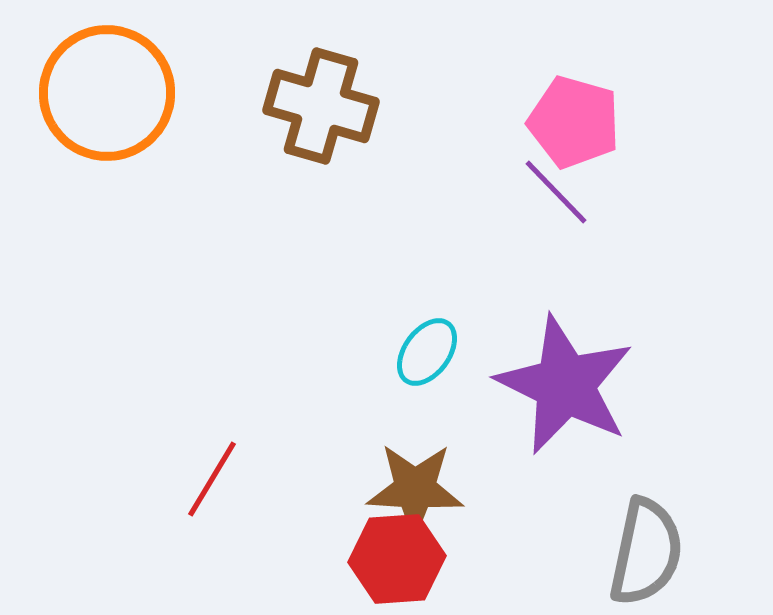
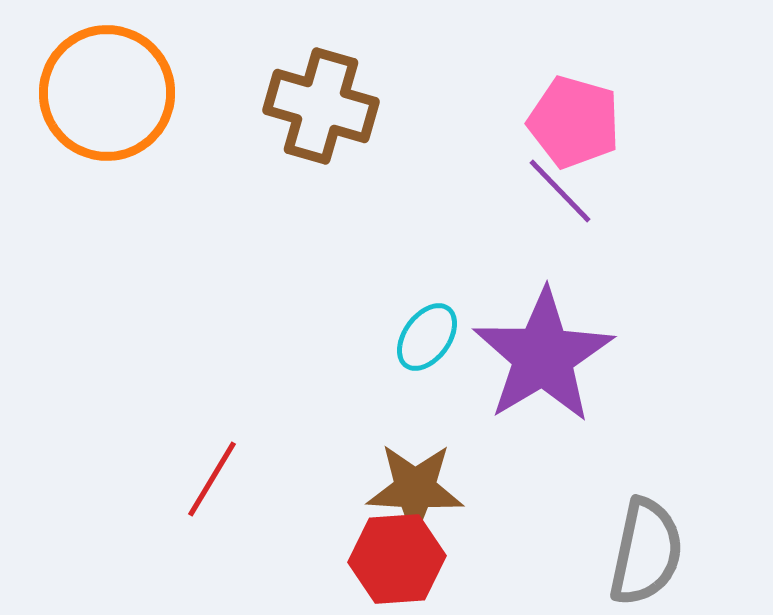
purple line: moved 4 px right, 1 px up
cyan ellipse: moved 15 px up
purple star: moved 22 px left, 29 px up; rotated 15 degrees clockwise
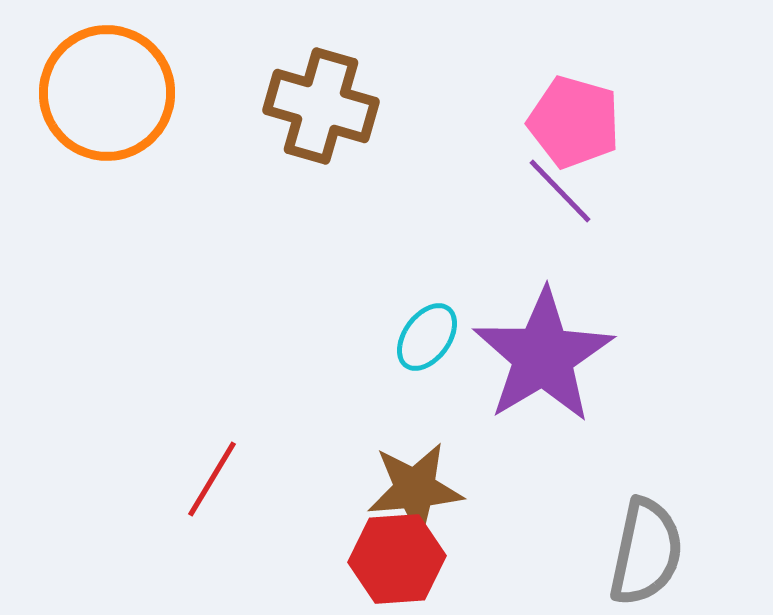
brown star: rotated 8 degrees counterclockwise
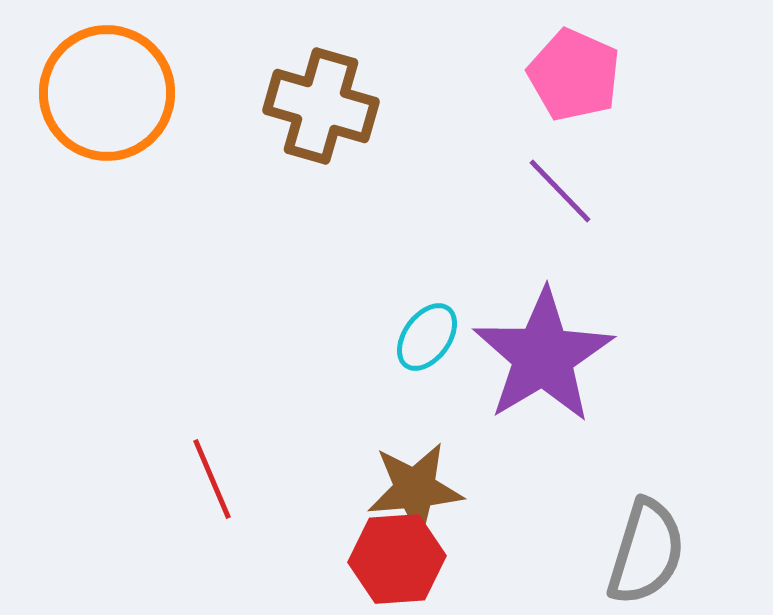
pink pentagon: moved 47 px up; rotated 8 degrees clockwise
red line: rotated 54 degrees counterclockwise
gray semicircle: rotated 5 degrees clockwise
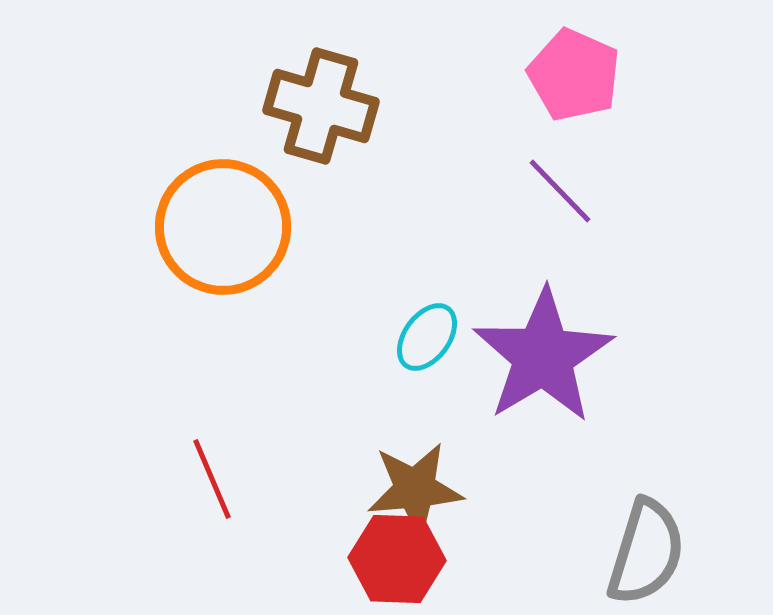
orange circle: moved 116 px right, 134 px down
red hexagon: rotated 6 degrees clockwise
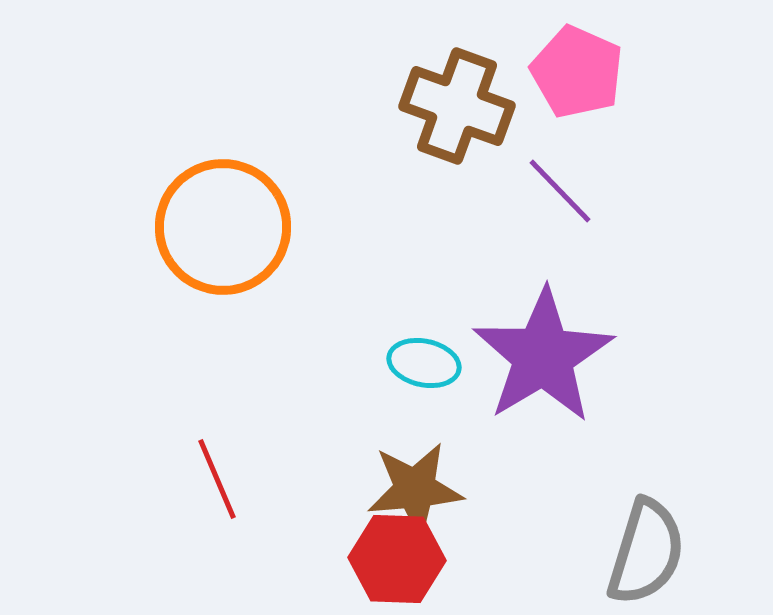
pink pentagon: moved 3 px right, 3 px up
brown cross: moved 136 px right; rotated 4 degrees clockwise
cyan ellipse: moved 3 px left, 26 px down; rotated 66 degrees clockwise
red line: moved 5 px right
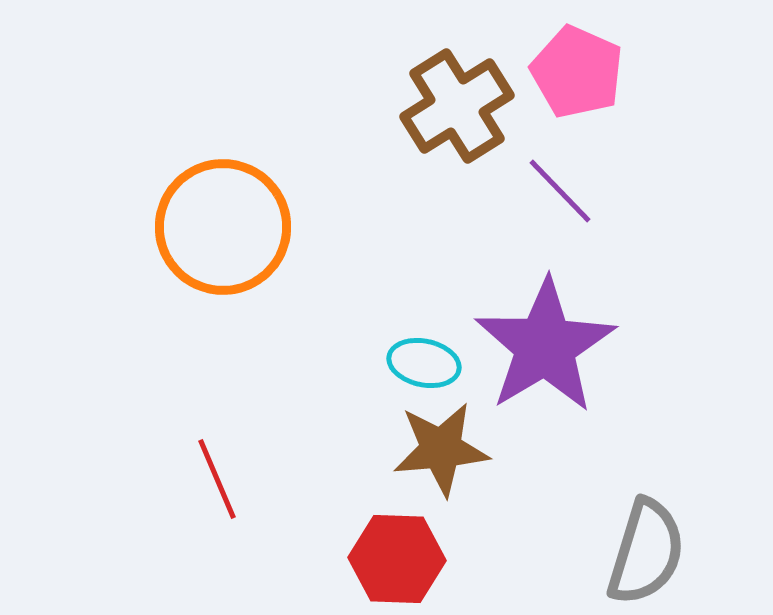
brown cross: rotated 38 degrees clockwise
purple star: moved 2 px right, 10 px up
brown star: moved 26 px right, 40 px up
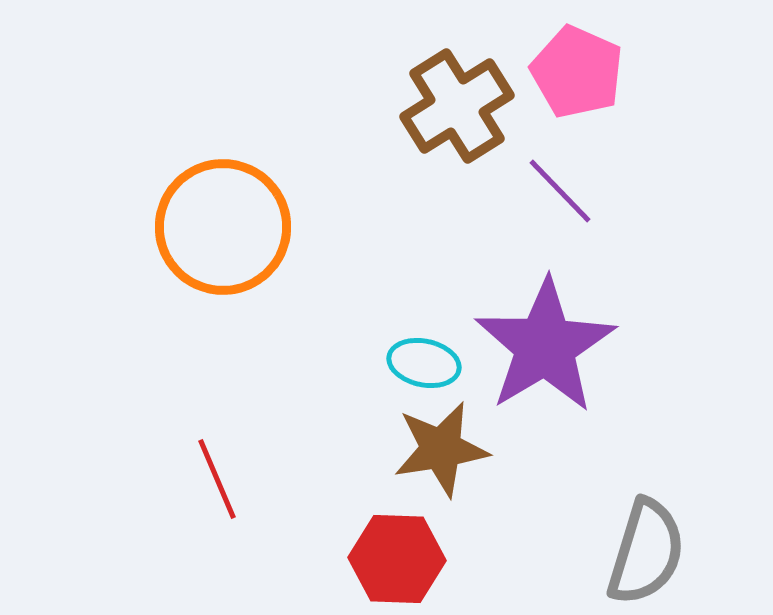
brown star: rotated 4 degrees counterclockwise
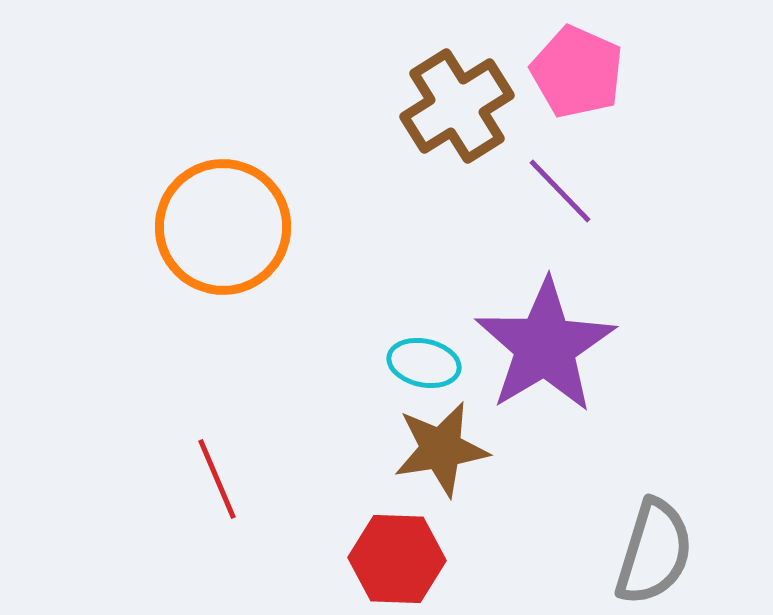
gray semicircle: moved 8 px right
